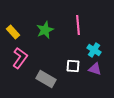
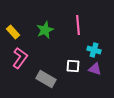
cyan cross: rotated 16 degrees counterclockwise
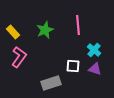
cyan cross: rotated 24 degrees clockwise
pink L-shape: moved 1 px left, 1 px up
gray rectangle: moved 5 px right, 4 px down; rotated 48 degrees counterclockwise
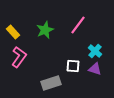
pink line: rotated 42 degrees clockwise
cyan cross: moved 1 px right, 1 px down
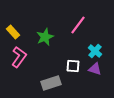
green star: moved 7 px down
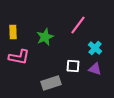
yellow rectangle: rotated 40 degrees clockwise
cyan cross: moved 3 px up
pink L-shape: rotated 65 degrees clockwise
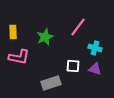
pink line: moved 2 px down
cyan cross: rotated 24 degrees counterclockwise
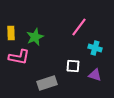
pink line: moved 1 px right
yellow rectangle: moved 2 px left, 1 px down
green star: moved 10 px left
purple triangle: moved 6 px down
gray rectangle: moved 4 px left
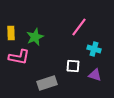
cyan cross: moved 1 px left, 1 px down
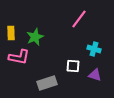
pink line: moved 8 px up
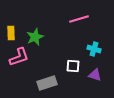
pink line: rotated 36 degrees clockwise
pink L-shape: rotated 30 degrees counterclockwise
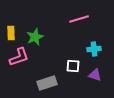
cyan cross: rotated 24 degrees counterclockwise
